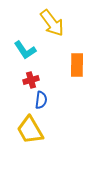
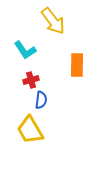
yellow arrow: moved 1 px right, 2 px up
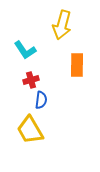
yellow arrow: moved 9 px right, 4 px down; rotated 52 degrees clockwise
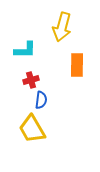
yellow arrow: moved 2 px down
cyan L-shape: rotated 55 degrees counterclockwise
yellow trapezoid: moved 2 px right, 1 px up
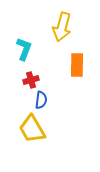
cyan L-shape: moved 1 px left, 1 px up; rotated 70 degrees counterclockwise
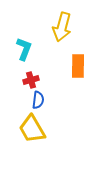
orange rectangle: moved 1 px right, 1 px down
blue semicircle: moved 3 px left
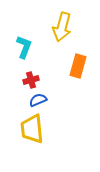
cyan L-shape: moved 2 px up
orange rectangle: rotated 15 degrees clockwise
blue semicircle: rotated 120 degrees counterclockwise
yellow trapezoid: rotated 24 degrees clockwise
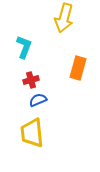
yellow arrow: moved 2 px right, 9 px up
orange rectangle: moved 2 px down
yellow trapezoid: moved 4 px down
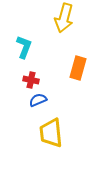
red cross: rotated 28 degrees clockwise
yellow trapezoid: moved 19 px right
